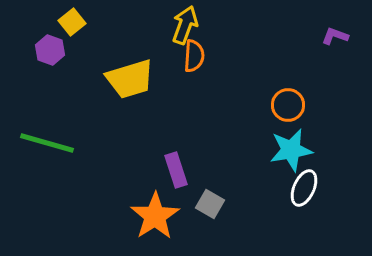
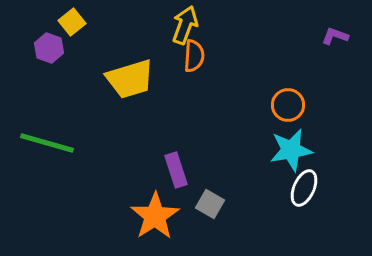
purple hexagon: moved 1 px left, 2 px up
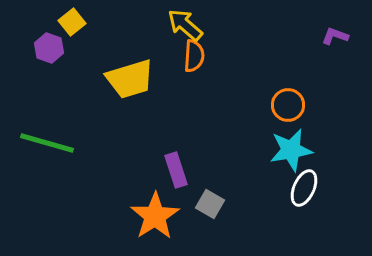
yellow arrow: rotated 69 degrees counterclockwise
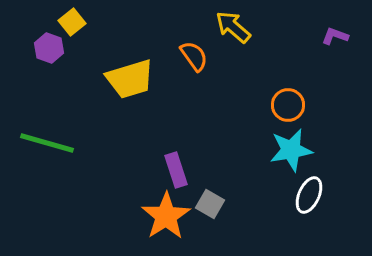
yellow arrow: moved 48 px right, 2 px down
orange semicircle: rotated 40 degrees counterclockwise
white ellipse: moved 5 px right, 7 px down
orange star: moved 11 px right
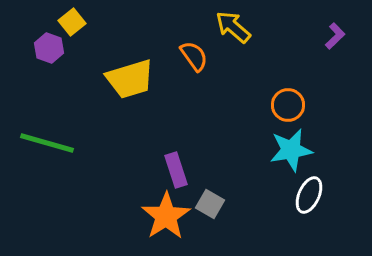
purple L-shape: rotated 116 degrees clockwise
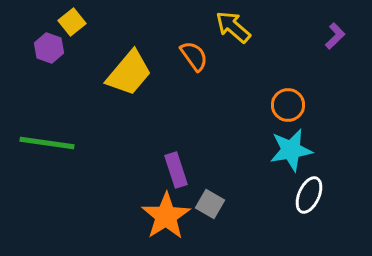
yellow trapezoid: moved 1 px left, 6 px up; rotated 33 degrees counterclockwise
green line: rotated 8 degrees counterclockwise
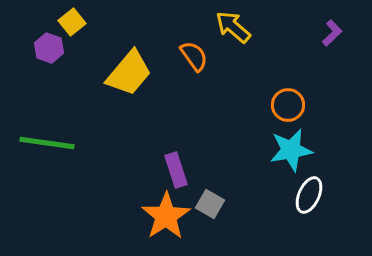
purple L-shape: moved 3 px left, 3 px up
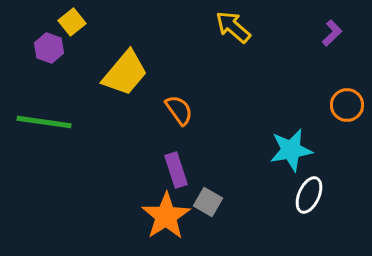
orange semicircle: moved 15 px left, 54 px down
yellow trapezoid: moved 4 px left
orange circle: moved 59 px right
green line: moved 3 px left, 21 px up
gray square: moved 2 px left, 2 px up
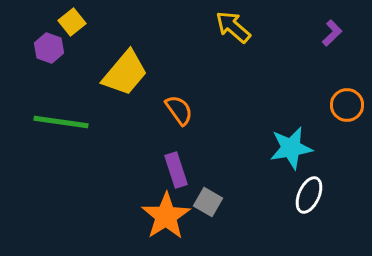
green line: moved 17 px right
cyan star: moved 2 px up
